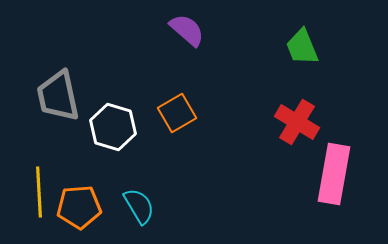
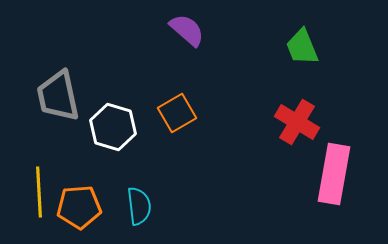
cyan semicircle: rotated 24 degrees clockwise
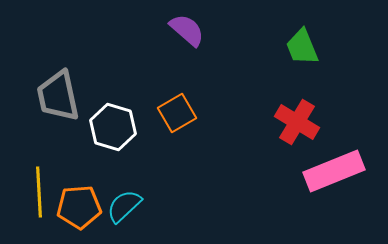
pink rectangle: moved 3 px up; rotated 58 degrees clockwise
cyan semicircle: moved 15 px left; rotated 126 degrees counterclockwise
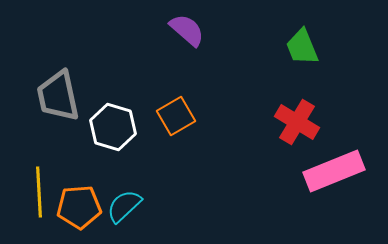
orange square: moved 1 px left, 3 px down
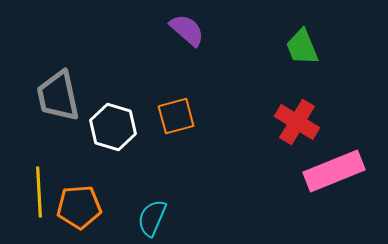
orange square: rotated 15 degrees clockwise
cyan semicircle: moved 28 px right, 12 px down; rotated 24 degrees counterclockwise
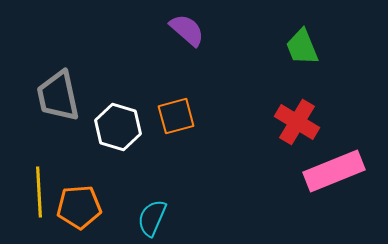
white hexagon: moved 5 px right
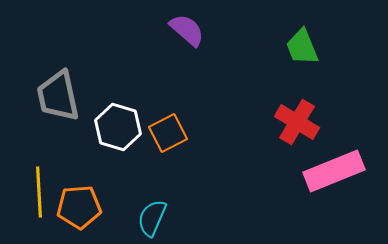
orange square: moved 8 px left, 17 px down; rotated 12 degrees counterclockwise
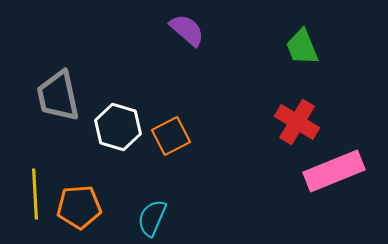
orange square: moved 3 px right, 3 px down
yellow line: moved 4 px left, 2 px down
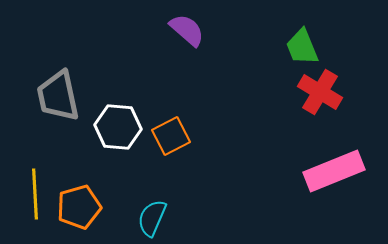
red cross: moved 23 px right, 30 px up
white hexagon: rotated 12 degrees counterclockwise
orange pentagon: rotated 12 degrees counterclockwise
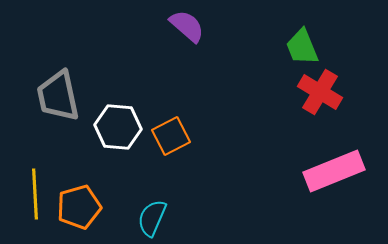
purple semicircle: moved 4 px up
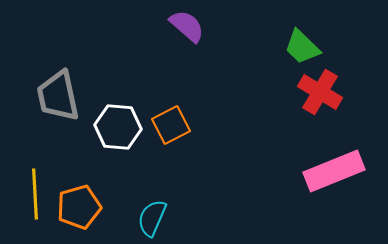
green trapezoid: rotated 24 degrees counterclockwise
orange square: moved 11 px up
